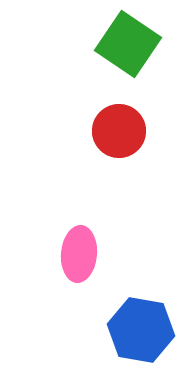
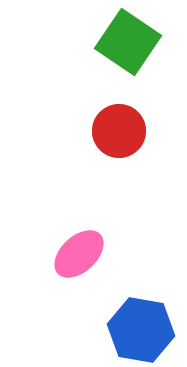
green square: moved 2 px up
pink ellipse: rotated 42 degrees clockwise
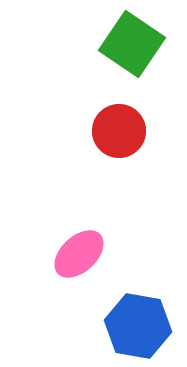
green square: moved 4 px right, 2 px down
blue hexagon: moved 3 px left, 4 px up
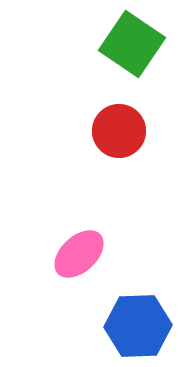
blue hexagon: rotated 12 degrees counterclockwise
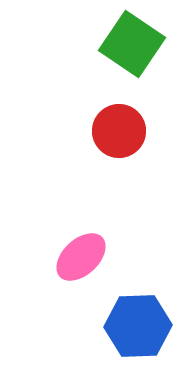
pink ellipse: moved 2 px right, 3 px down
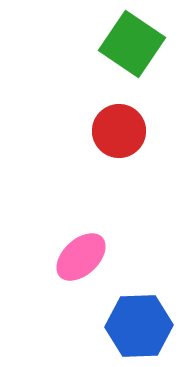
blue hexagon: moved 1 px right
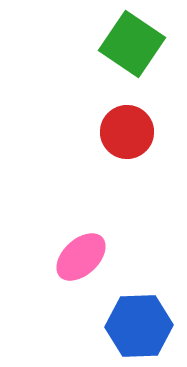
red circle: moved 8 px right, 1 px down
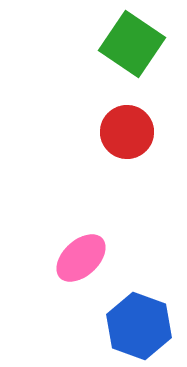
pink ellipse: moved 1 px down
blue hexagon: rotated 22 degrees clockwise
